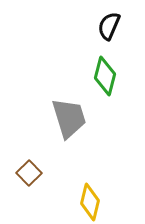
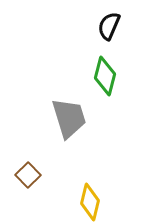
brown square: moved 1 px left, 2 px down
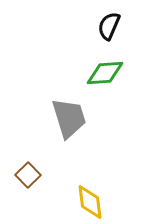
green diamond: moved 3 px up; rotated 72 degrees clockwise
yellow diamond: rotated 21 degrees counterclockwise
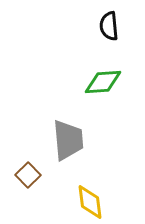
black semicircle: rotated 28 degrees counterclockwise
green diamond: moved 2 px left, 9 px down
gray trapezoid: moved 1 px left, 22 px down; rotated 12 degrees clockwise
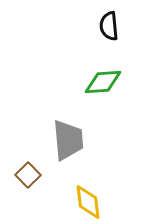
yellow diamond: moved 2 px left
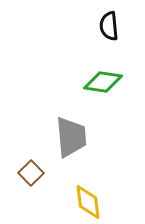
green diamond: rotated 12 degrees clockwise
gray trapezoid: moved 3 px right, 3 px up
brown square: moved 3 px right, 2 px up
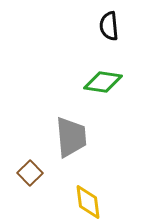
brown square: moved 1 px left
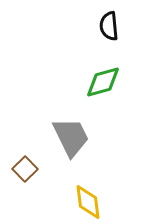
green diamond: rotated 24 degrees counterclockwise
gray trapezoid: rotated 21 degrees counterclockwise
brown square: moved 5 px left, 4 px up
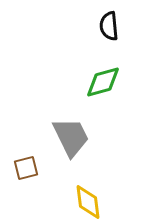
brown square: moved 1 px right, 1 px up; rotated 30 degrees clockwise
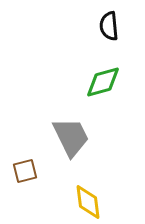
brown square: moved 1 px left, 3 px down
